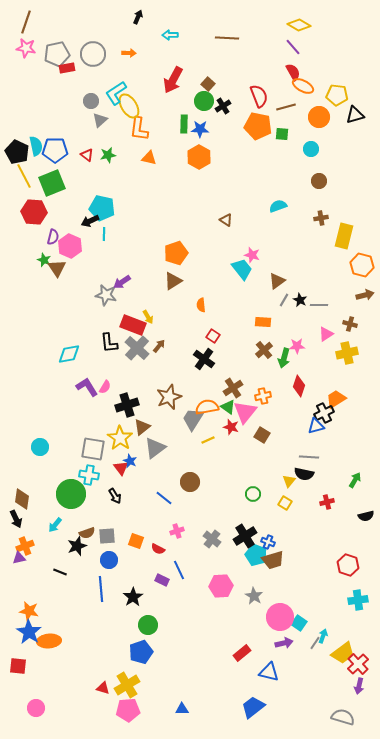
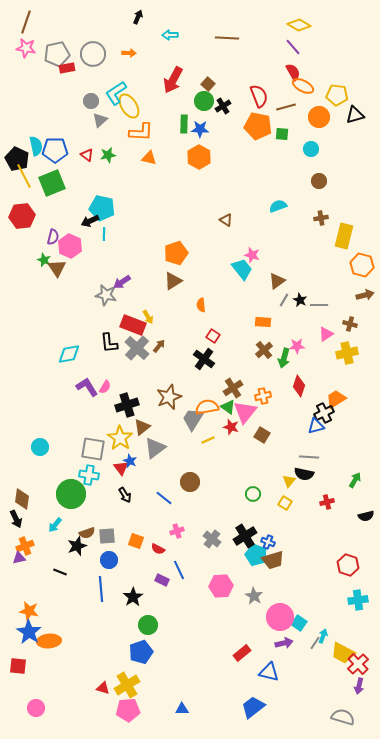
orange L-shape at (139, 129): moved 2 px right, 3 px down; rotated 95 degrees counterclockwise
black pentagon at (17, 152): moved 7 px down
red hexagon at (34, 212): moved 12 px left, 4 px down; rotated 10 degrees counterclockwise
black arrow at (115, 496): moved 10 px right, 1 px up
yellow trapezoid at (343, 653): rotated 65 degrees clockwise
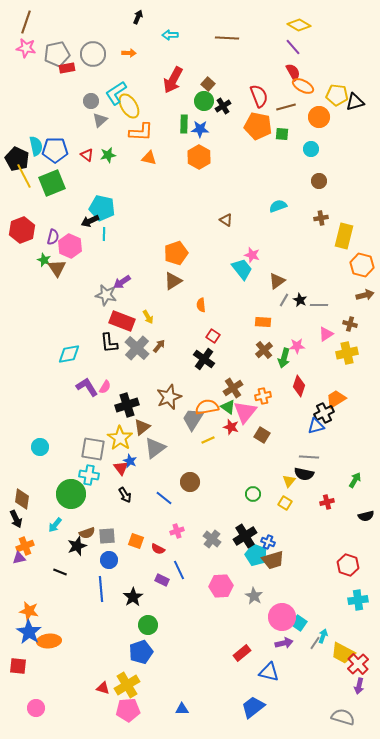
black triangle at (355, 115): moved 13 px up
red hexagon at (22, 216): moved 14 px down; rotated 15 degrees counterclockwise
red rectangle at (133, 325): moved 11 px left, 4 px up
pink circle at (280, 617): moved 2 px right
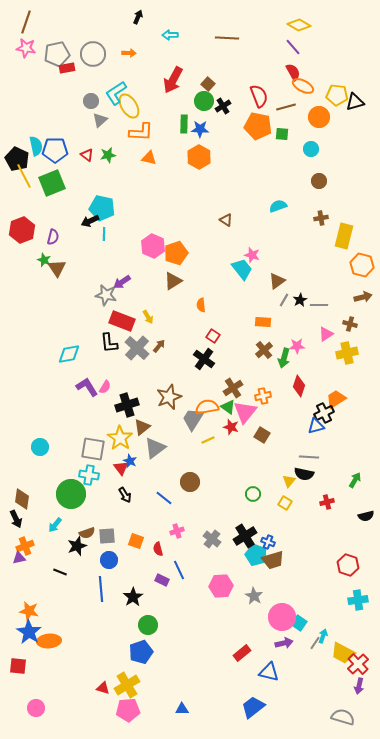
pink hexagon at (70, 246): moved 83 px right
brown arrow at (365, 295): moved 2 px left, 2 px down
black star at (300, 300): rotated 16 degrees clockwise
red semicircle at (158, 549): rotated 48 degrees clockwise
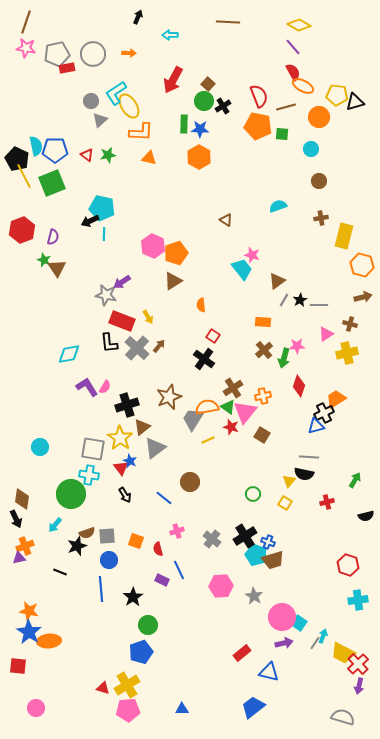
brown line at (227, 38): moved 1 px right, 16 px up
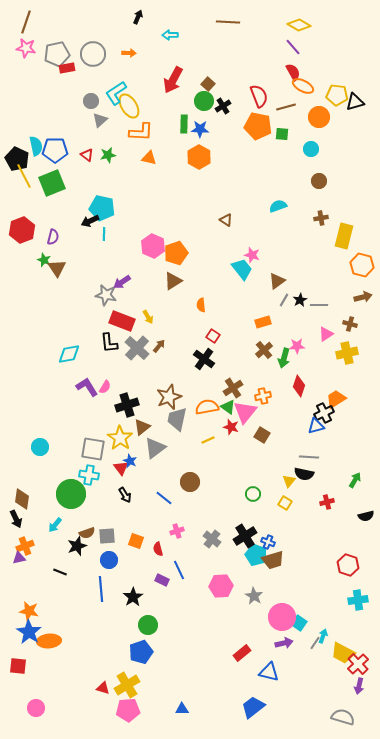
orange rectangle at (263, 322): rotated 21 degrees counterclockwise
gray trapezoid at (193, 419): moved 16 px left; rotated 20 degrees counterclockwise
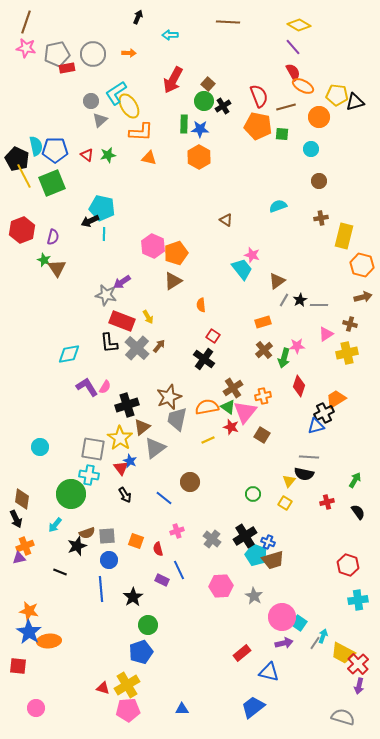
black semicircle at (366, 516): moved 8 px left, 4 px up; rotated 112 degrees counterclockwise
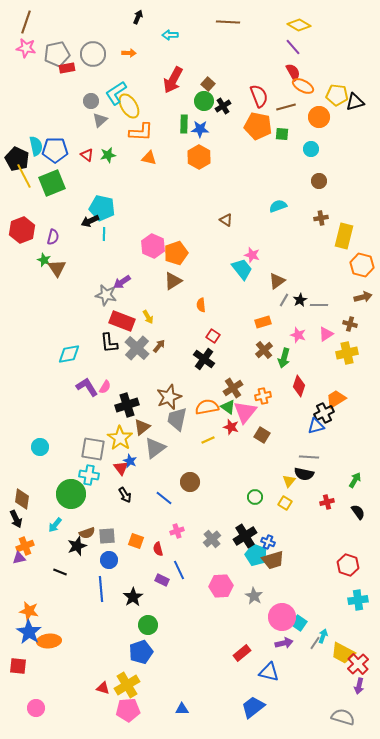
pink star at (297, 346): moved 1 px right, 11 px up; rotated 21 degrees clockwise
green circle at (253, 494): moved 2 px right, 3 px down
gray cross at (212, 539): rotated 12 degrees clockwise
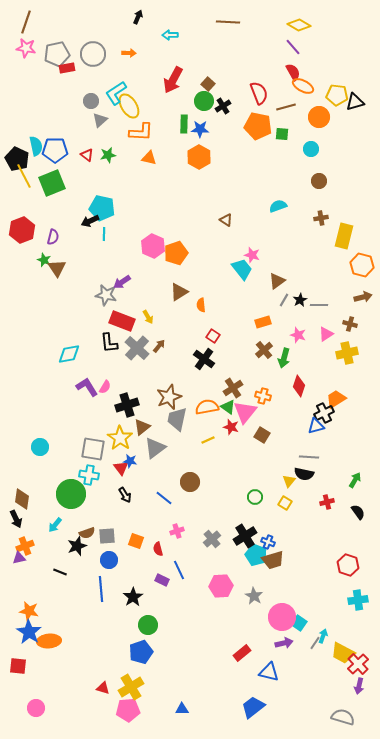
red semicircle at (259, 96): moved 3 px up
brown triangle at (173, 281): moved 6 px right, 11 px down
orange cross at (263, 396): rotated 28 degrees clockwise
blue star at (130, 461): rotated 16 degrees counterclockwise
yellow cross at (127, 685): moved 4 px right, 2 px down
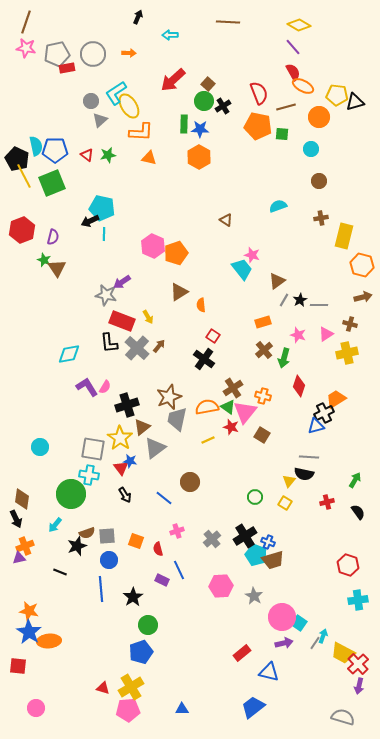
red arrow at (173, 80): rotated 20 degrees clockwise
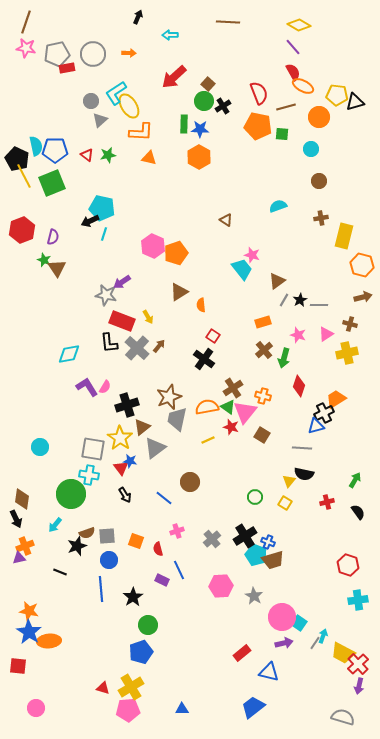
red arrow at (173, 80): moved 1 px right, 3 px up
cyan line at (104, 234): rotated 16 degrees clockwise
gray line at (309, 457): moved 7 px left, 9 px up
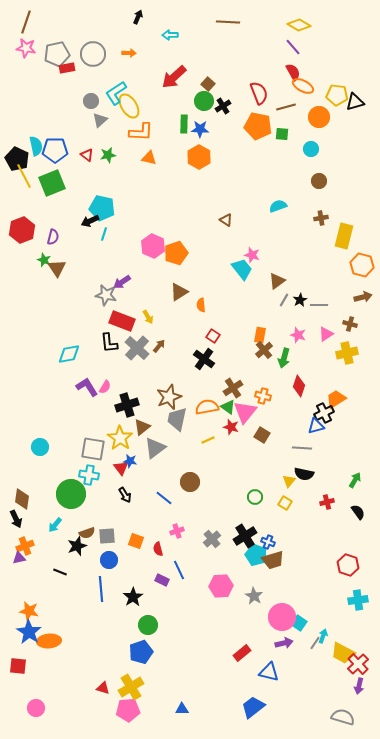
orange rectangle at (263, 322): moved 3 px left, 13 px down; rotated 63 degrees counterclockwise
